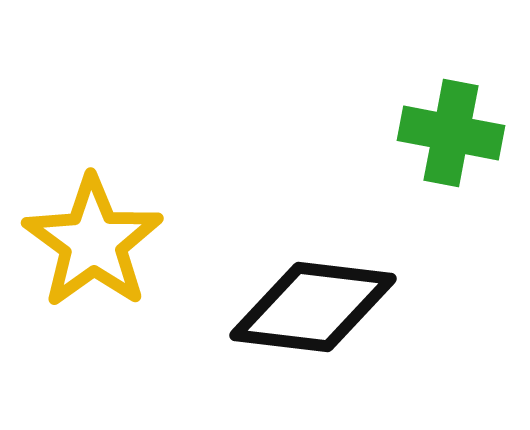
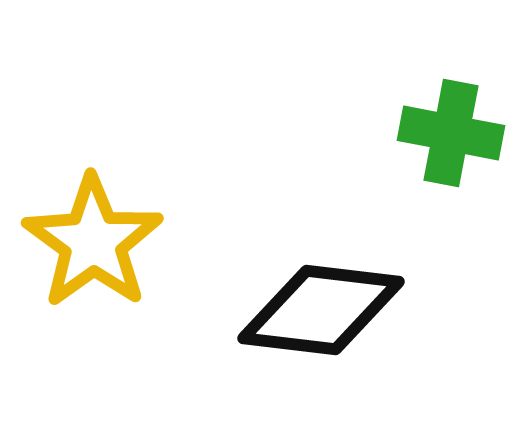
black diamond: moved 8 px right, 3 px down
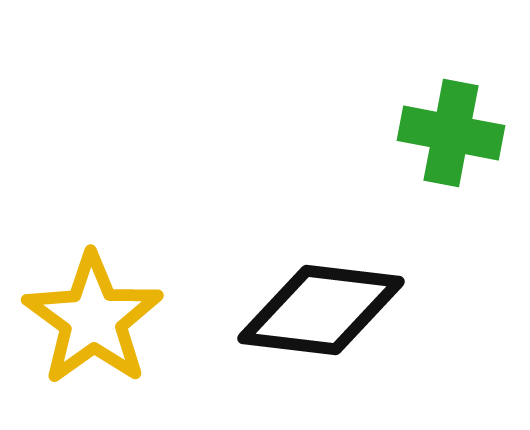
yellow star: moved 77 px down
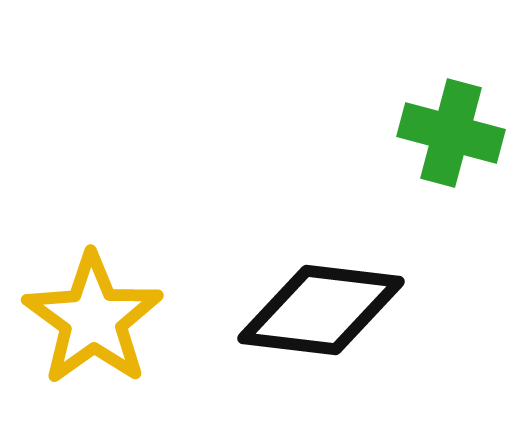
green cross: rotated 4 degrees clockwise
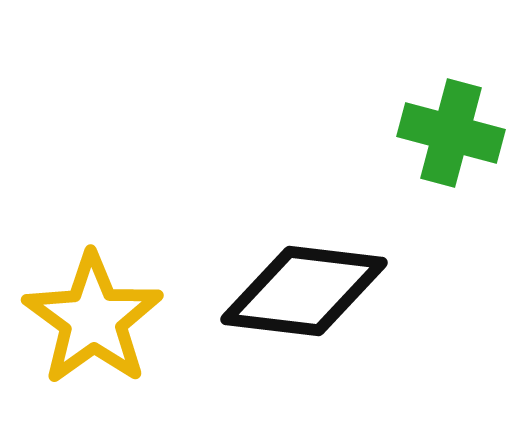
black diamond: moved 17 px left, 19 px up
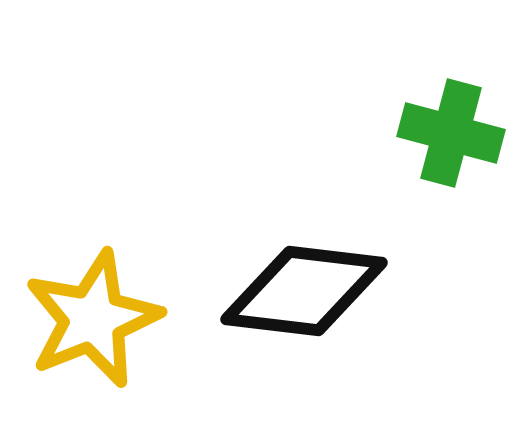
yellow star: rotated 14 degrees clockwise
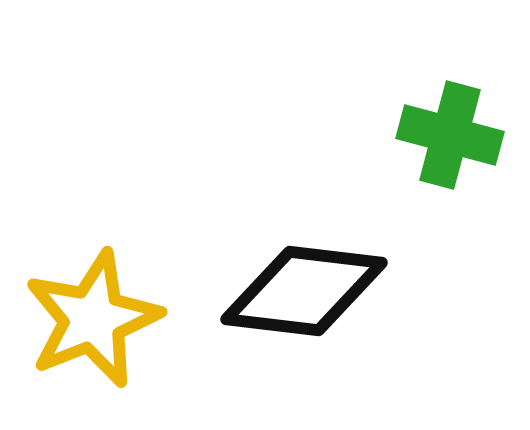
green cross: moved 1 px left, 2 px down
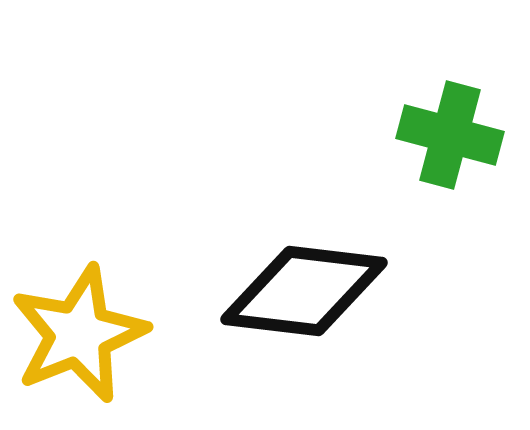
yellow star: moved 14 px left, 15 px down
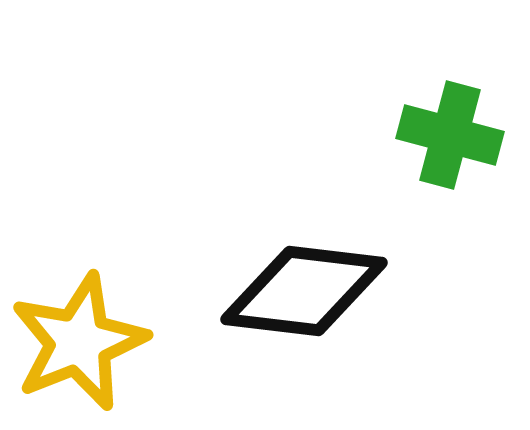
yellow star: moved 8 px down
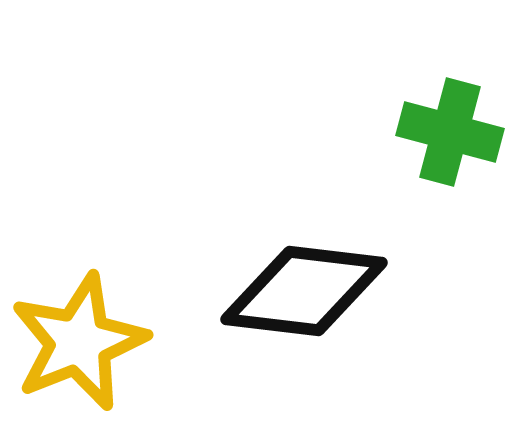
green cross: moved 3 px up
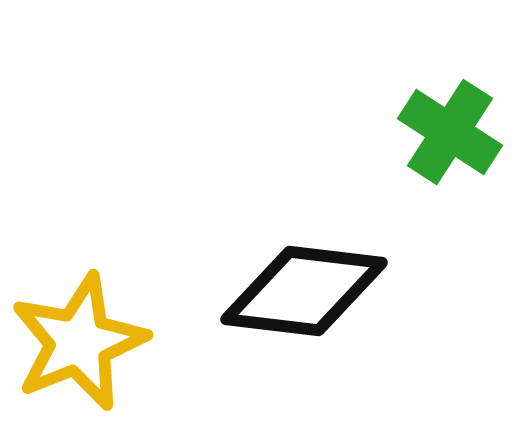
green cross: rotated 18 degrees clockwise
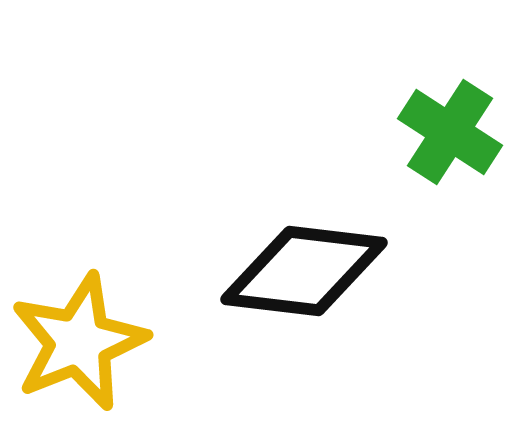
black diamond: moved 20 px up
